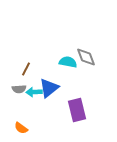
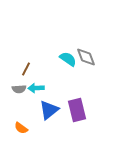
cyan semicircle: moved 3 px up; rotated 24 degrees clockwise
blue triangle: moved 22 px down
cyan arrow: moved 2 px right, 4 px up
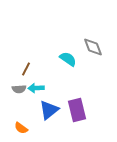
gray diamond: moved 7 px right, 10 px up
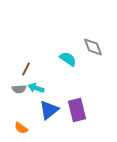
cyan arrow: rotated 21 degrees clockwise
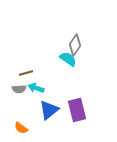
gray diamond: moved 18 px left, 2 px up; rotated 55 degrees clockwise
brown line: moved 4 px down; rotated 48 degrees clockwise
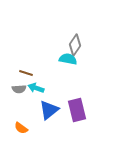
cyan semicircle: rotated 24 degrees counterclockwise
brown line: rotated 32 degrees clockwise
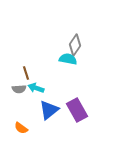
brown line: rotated 56 degrees clockwise
purple rectangle: rotated 15 degrees counterclockwise
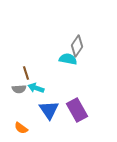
gray diamond: moved 2 px right, 1 px down
blue triangle: rotated 25 degrees counterclockwise
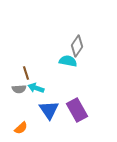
cyan semicircle: moved 2 px down
orange semicircle: rotated 80 degrees counterclockwise
